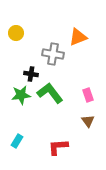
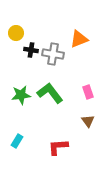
orange triangle: moved 1 px right, 2 px down
black cross: moved 24 px up
pink rectangle: moved 3 px up
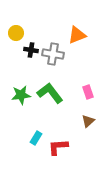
orange triangle: moved 2 px left, 4 px up
brown triangle: rotated 24 degrees clockwise
cyan rectangle: moved 19 px right, 3 px up
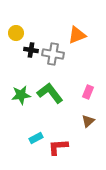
pink rectangle: rotated 40 degrees clockwise
cyan rectangle: rotated 32 degrees clockwise
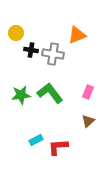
cyan rectangle: moved 2 px down
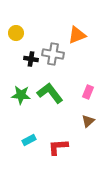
black cross: moved 9 px down
green star: rotated 12 degrees clockwise
cyan rectangle: moved 7 px left
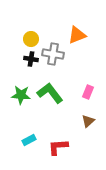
yellow circle: moved 15 px right, 6 px down
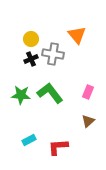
orange triangle: rotated 48 degrees counterclockwise
black cross: rotated 32 degrees counterclockwise
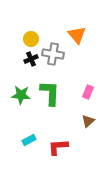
green L-shape: rotated 40 degrees clockwise
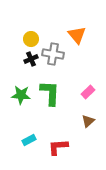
pink rectangle: rotated 24 degrees clockwise
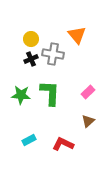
red L-shape: moved 5 px right, 3 px up; rotated 30 degrees clockwise
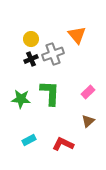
gray cross: rotated 30 degrees counterclockwise
green star: moved 4 px down
